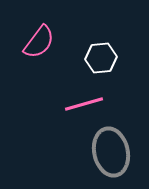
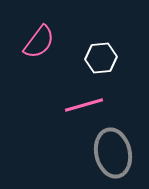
pink line: moved 1 px down
gray ellipse: moved 2 px right, 1 px down
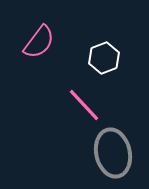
white hexagon: moved 3 px right; rotated 16 degrees counterclockwise
pink line: rotated 63 degrees clockwise
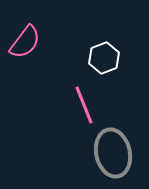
pink semicircle: moved 14 px left
pink line: rotated 21 degrees clockwise
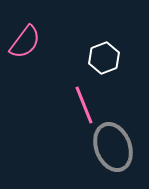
gray ellipse: moved 6 px up; rotated 9 degrees counterclockwise
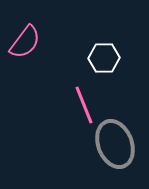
white hexagon: rotated 20 degrees clockwise
gray ellipse: moved 2 px right, 3 px up
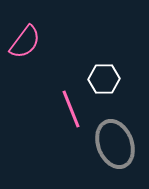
white hexagon: moved 21 px down
pink line: moved 13 px left, 4 px down
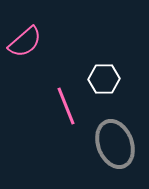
pink semicircle: rotated 12 degrees clockwise
pink line: moved 5 px left, 3 px up
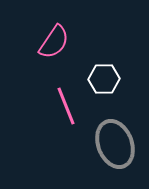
pink semicircle: moved 29 px right; rotated 15 degrees counterclockwise
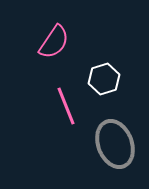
white hexagon: rotated 16 degrees counterclockwise
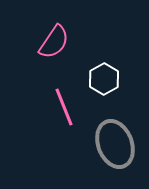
white hexagon: rotated 12 degrees counterclockwise
pink line: moved 2 px left, 1 px down
